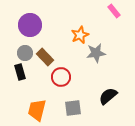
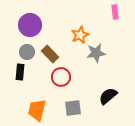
pink rectangle: moved 1 px right, 1 px down; rotated 32 degrees clockwise
gray circle: moved 2 px right, 1 px up
brown rectangle: moved 5 px right, 3 px up
black rectangle: rotated 21 degrees clockwise
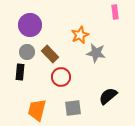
gray star: rotated 18 degrees clockwise
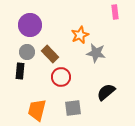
black rectangle: moved 1 px up
black semicircle: moved 2 px left, 4 px up
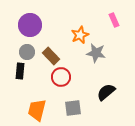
pink rectangle: moved 1 px left, 8 px down; rotated 16 degrees counterclockwise
brown rectangle: moved 1 px right, 2 px down
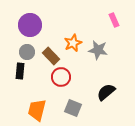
orange star: moved 7 px left, 8 px down
gray star: moved 2 px right, 3 px up
gray square: rotated 30 degrees clockwise
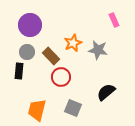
black rectangle: moved 1 px left
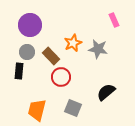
gray star: moved 1 px up
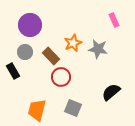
gray circle: moved 2 px left
black rectangle: moved 6 px left; rotated 35 degrees counterclockwise
black semicircle: moved 5 px right
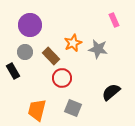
red circle: moved 1 px right, 1 px down
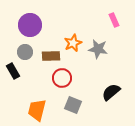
brown rectangle: rotated 48 degrees counterclockwise
gray square: moved 3 px up
